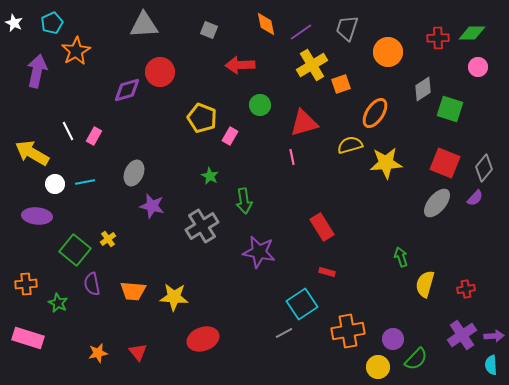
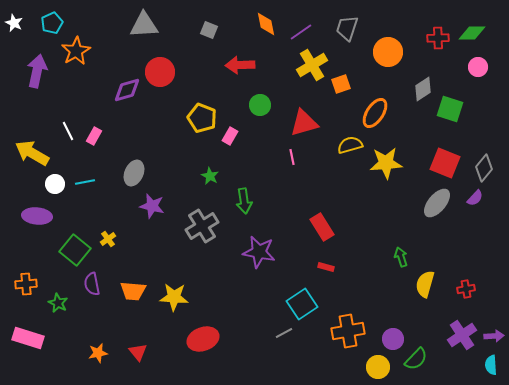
red rectangle at (327, 272): moved 1 px left, 5 px up
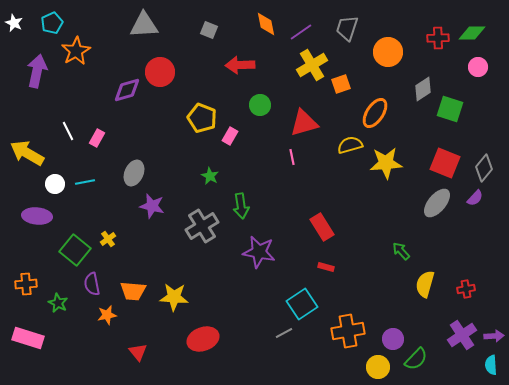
pink rectangle at (94, 136): moved 3 px right, 2 px down
yellow arrow at (32, 153): moved 5 px left
green arrow at (244, 201): moved 3 px left, 5 px down
green arrow at (401, 257): moved 6 px up; rotated 24 degrees counterclockwise
orange star at (98, 353): moved 9 px right, 38 px up
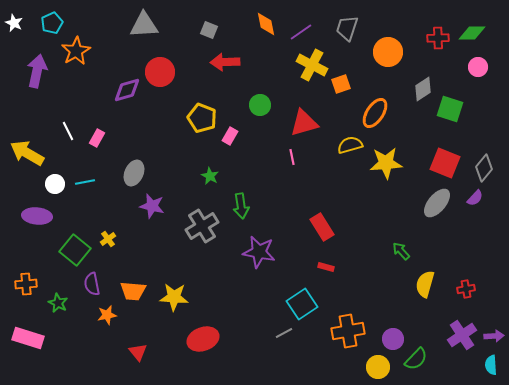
red arrow at (240, 65): moved 15 px left, 3 px up
yellow cross at (312, 65): rotated 32 degrees counterclockwise
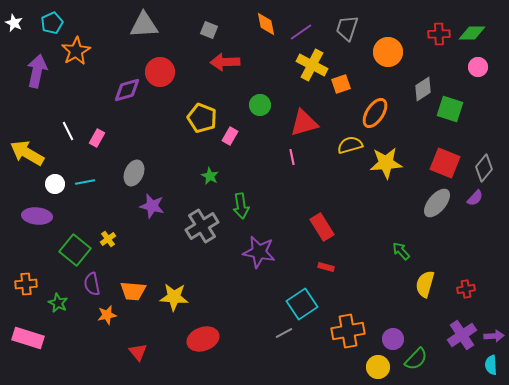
red cross at (438, 38): moved 1 px right, 4 px up
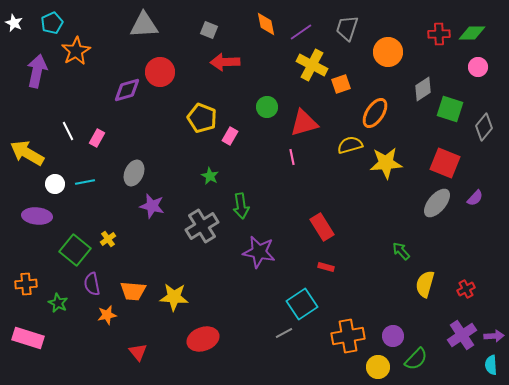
green circle at (260, 105): moved 7 px right, 2 px down
gray diamond at (484, 168): moved 41 px up
red cross at (466, 289): rotated 18 degrees counterclockwise
orange cross at (348, 331): moved 5 px down
purple circle at (393, 339): moved 3 px up
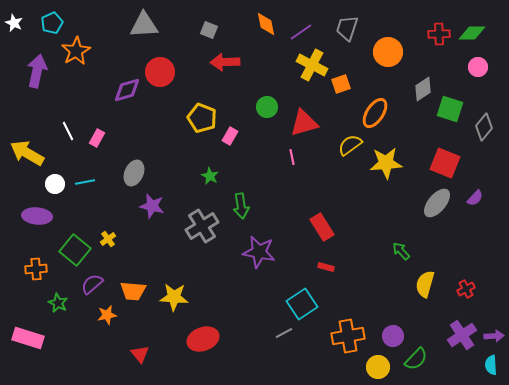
yellow semicircle at (350, 145): rotated 20 degrees counterclockwise
orange cross at (26, 284): moved 10 px right, 15 px up
purple semicircle at (92, 284): rotated 60 degrees clockwise
red triangle at (138, 352): moved 2 px right, 2 px down
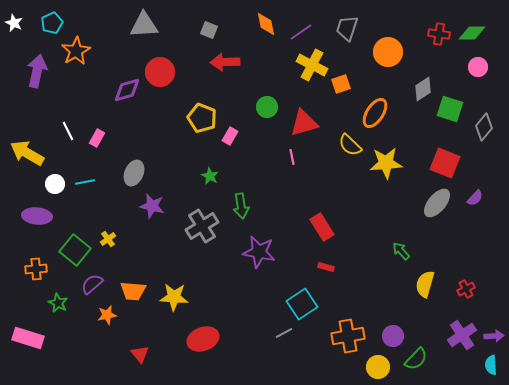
red cross at (439, 34): rotated 10 degrees clockwise
yellow semicircle at (350, 145): rotated 100 degrees counterclockwise
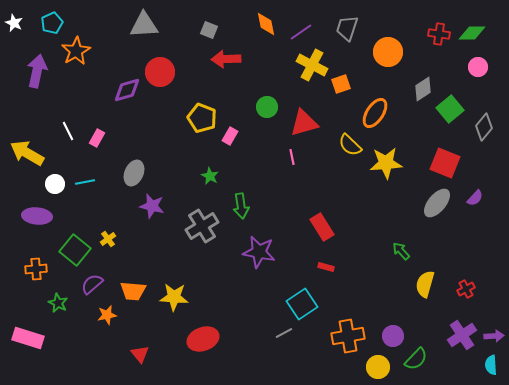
red arrow at (225, 62): moved 1 px right, 3 px up
green square at (450, 109): rotated 32 degrees clockwise
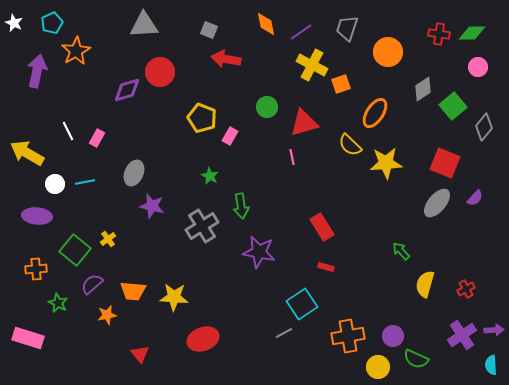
red arrow at (226, 59): rotated 12 degrees clockwise
green square at (450, 109): moved 3 px right, 3 px up
purple arrow at (494, 336): moved 6 px up
green semicircle at (416, 359): rotated 70 degrees clockwise
